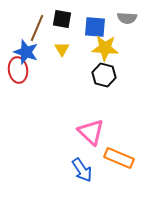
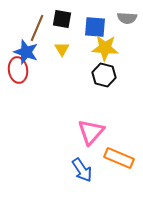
pink triangle: rotated 28 degrees clockwise
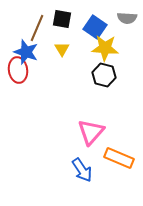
blue square: rotated 30 degrees clockwise
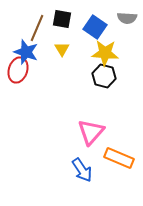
yellow star: moved 5 px down
red ellipse: rotated 25 degrees clockwise
black hexagon: moved 1 px down
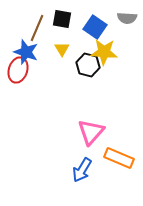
yellow star: moved 1 px left, 1 px up
black hexagon: moved 16 px left, 11 px up
blue arrow: rotated 65 degrees clockwise
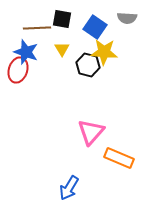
brown line: rotated 64 degrees clockwise
blue arrow: moved 13 px left, 18 px down
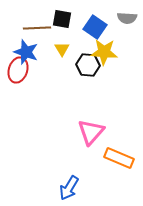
black hexagon: rotated 10 degrees counterclockwise
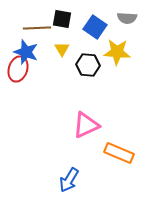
yellow star: moved 13 px right
red ellipse: moved 1 px up
pink triangle: moved 5 px left, 7 px up; rotated 24 degrees clockwise
orange rectangle: moved 5 px up
blue arrow: moved 8 px up
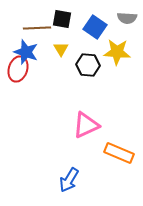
yellow triangle: moved 1 px left
